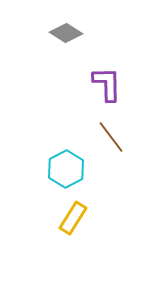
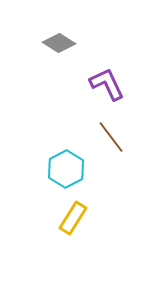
gray diamond: moved 7 px left, 10 px down
purple L-shape: rotated 24 degrees counterclockwise
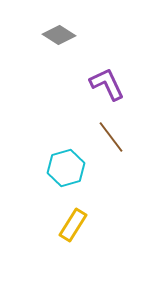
gray diamond: moved 8 px up
cyan hexagon: moved 1 px up; rotated 12 degrees clockwise
yellow rectangle: moved 7 px down
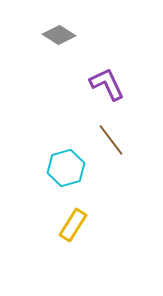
brown line: moved 3 px down
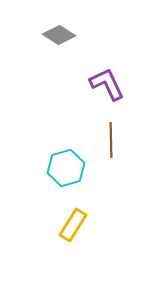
brown line: rotated 36 degrees clockwise
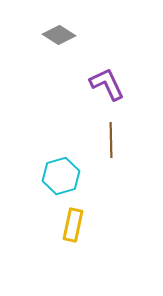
cyan hexagon: moved 5 px left, 8 px down
yellow rectangle: rotated 20 degrees counterclockwise
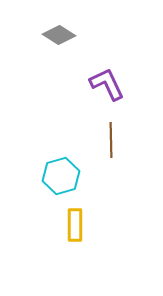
yellow rectangle: moved 2 px right; rotated 12 degrees counterclockwise
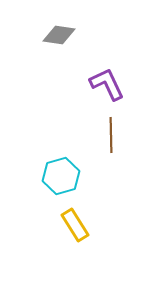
gray diamond: rotated 24 degrees counterclockwise
brown line: moved 5 px up
yellow rectangle: rotated 32 degrees counterclockwise
